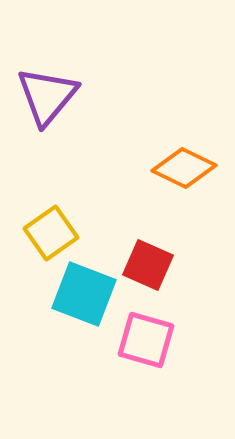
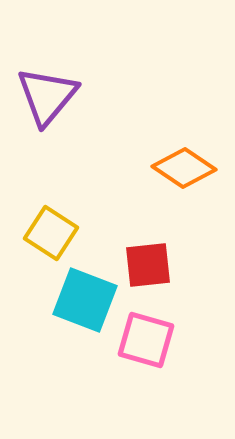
orange diamond: rotated 8 degrees clockwise
yellow square: rotated 22 degrees counterclockwise
red square: rotated 30 degrees counterclockwise
cyan square: moved 1 px right, 6 px down
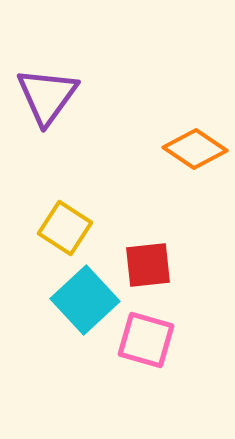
purple triangle: rotated 4 degrees counterclockwise
orange diamond: moved 11 px right, 19 px up
yellow square: moved 14 px right, 5 px up
cyan square: rotated 26 degrees clockwise
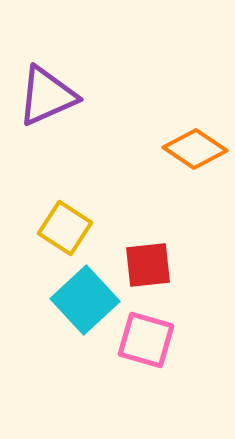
purple triangle: rotated 30 degrees clockwise
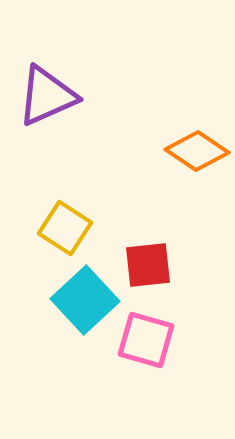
orange diamond: moved 2 px right, 2 px down
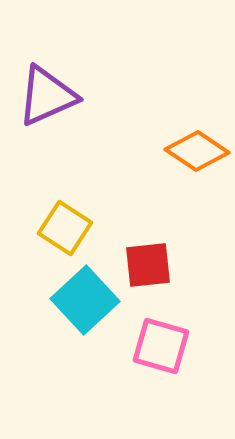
pink square: moved 15 px right, 6 px down
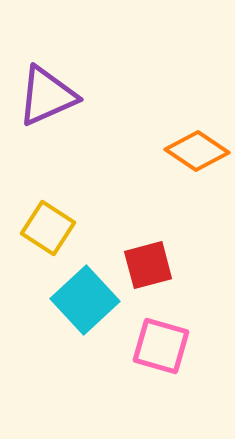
yellow square: moved 17 px left
red square: rotated 9 degrees counterclockwise
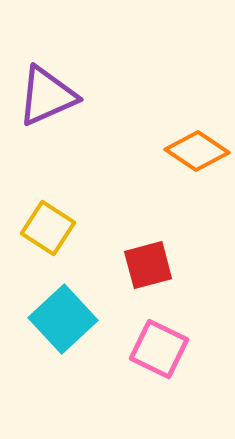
cyan square: moved 22 px left, 19 px down
pink square: moved 2 px left, 3 px down; rotated 10 degrees clockwise
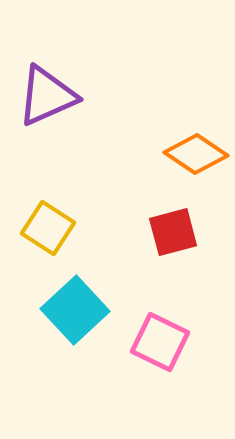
orange diamond: moved 1 px left, 3 px down
red square: moved 25 px right, 33 px up
cyan square: moved 12 px right, 9 px up
pink square: moved 1 px right, 7 px up
